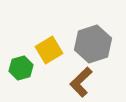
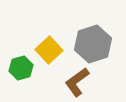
yellow square: rotated 12 degrees counterclockwise
brown L-shape: moved 4 px left; rotated 8 degrees clockwise
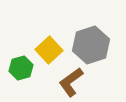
gray hexagon: moved 2 px left, 1 px down
brown L-shape: moved 6 px left
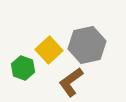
gray hexagon: moved 4 px left; rotated 6 degrees clockwise
green hexagon: moved 2 px right; rotated 25 degrees counterclockwise
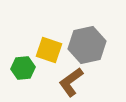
yellow square: rotated 28 degrees counterclockwise
green hexagon: rotated 25 degrees counterclockwise
